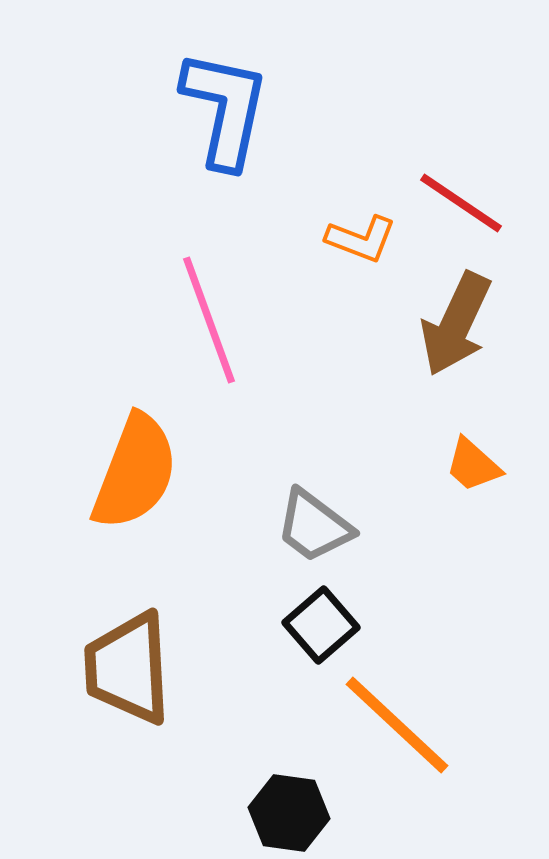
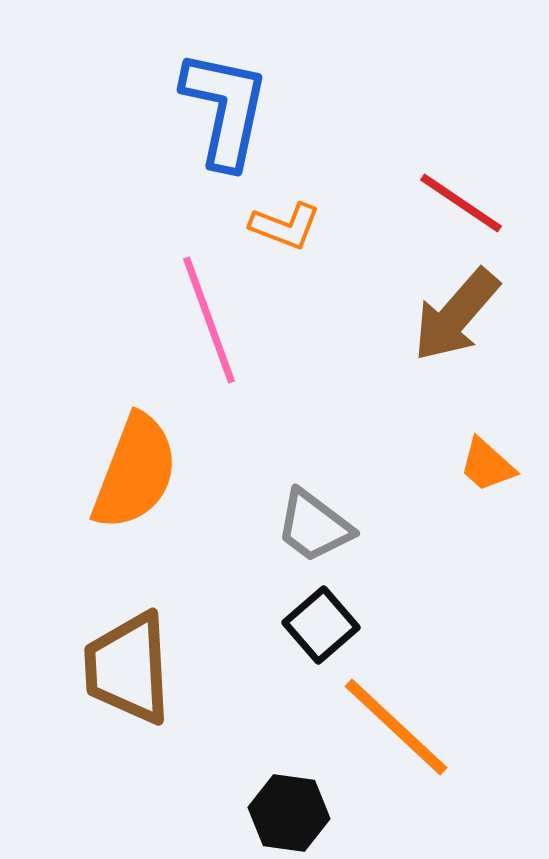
orange L-shape: moved 76 px left, 13 px up
brown arrow: moved 9 px up; rotated 16 degrees clockwise
orange trapezoid: moved 14 px right
orange line: moved 1 px left, 2 px down
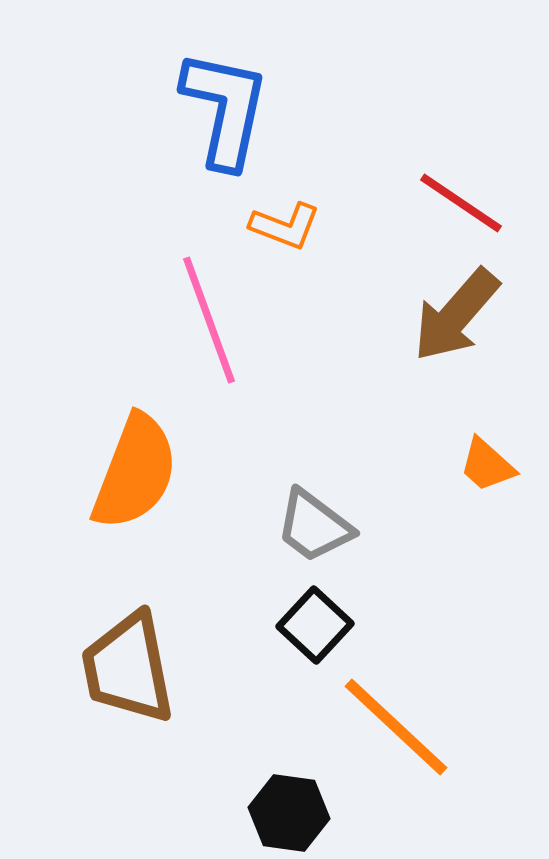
black square: moved 6 px left; rotated 6 degrees counterclockwise
brown trapezoid: rotated 8 degrees counterclockwise
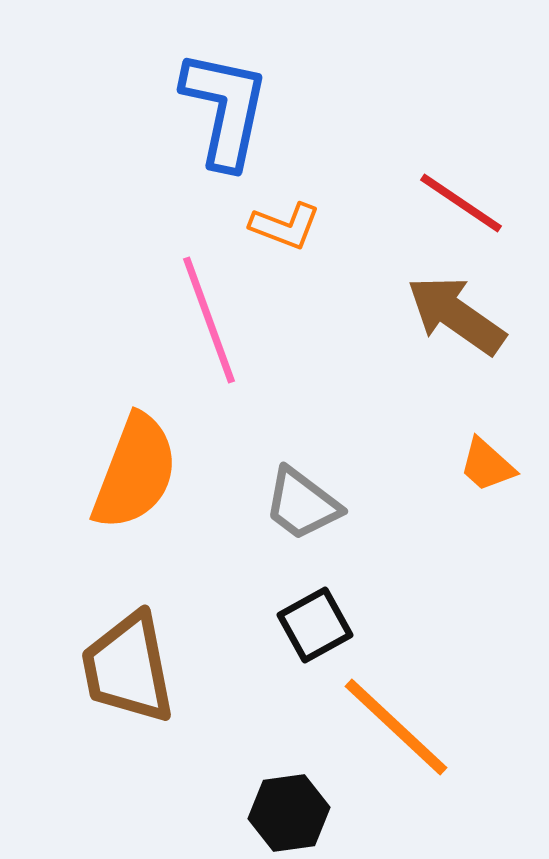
brown arrow: rotated 84 degrees clockwise
gray trapezoid: moved 12 px left, 22 px up
black square: rotated 18 degrees clockwise
black hexagon: rotated 16 degrees counterclockwise
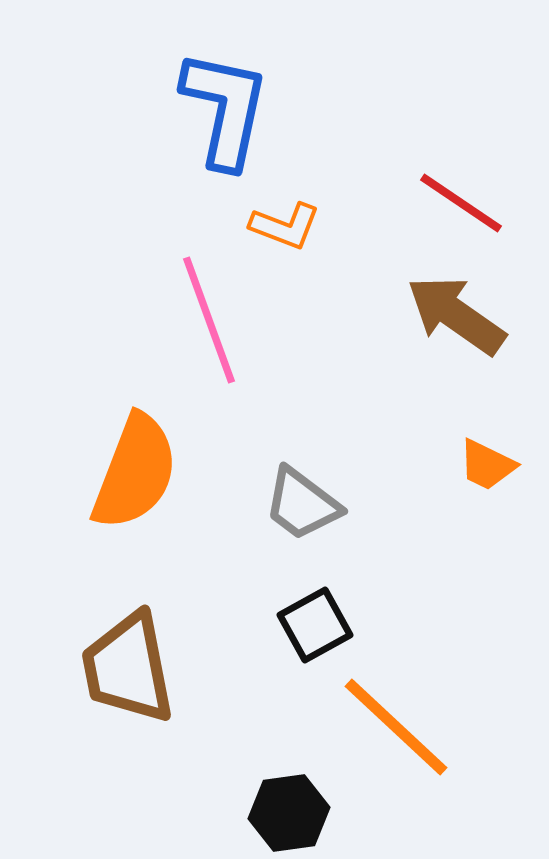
orange trapezoid: rotated 16 degrees counterclockwise
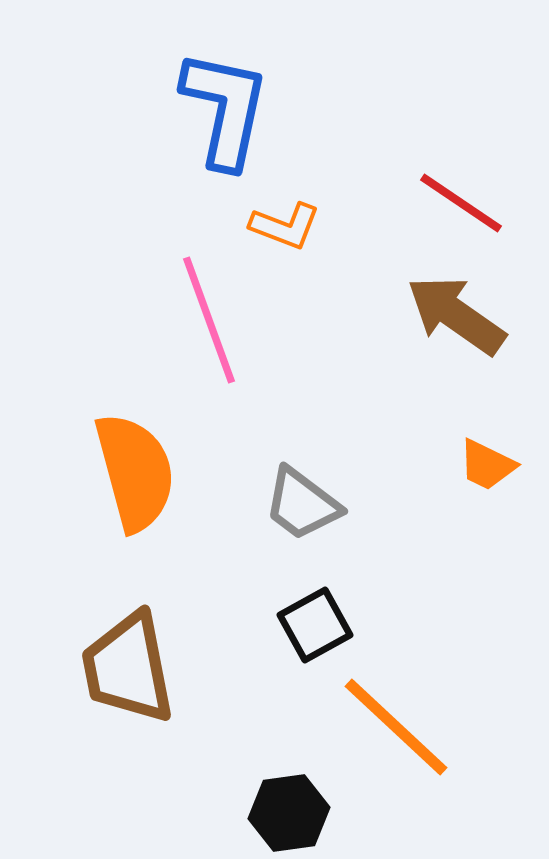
orange semicircle: rotated 36 degrees counterclockwise
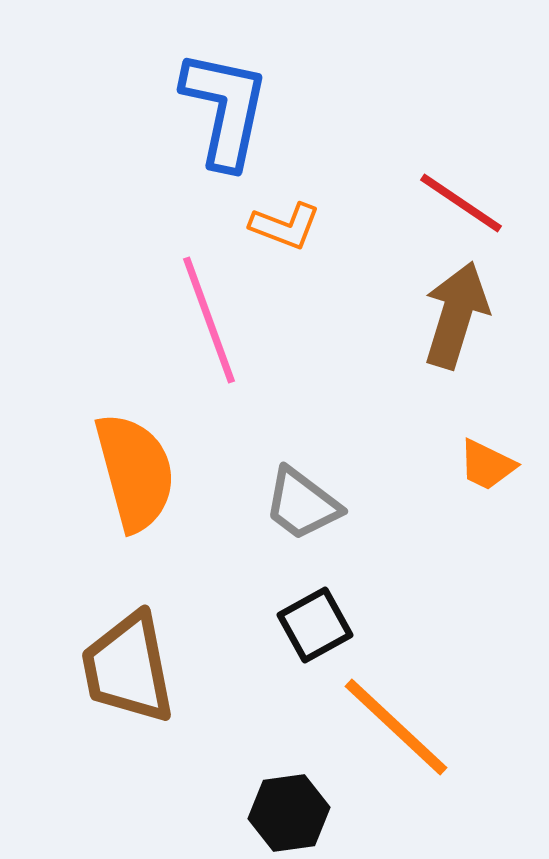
brown arrow: rotated 72 degrees clockwise
